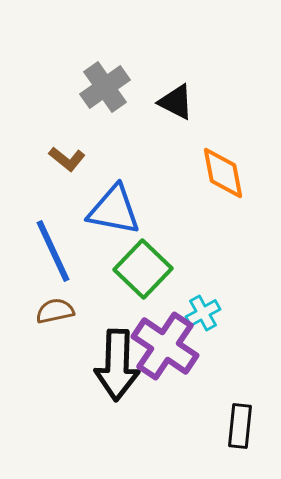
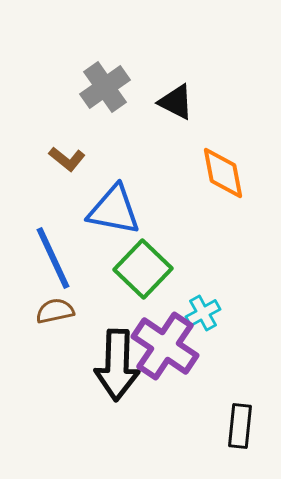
blue line: moved 7 px down
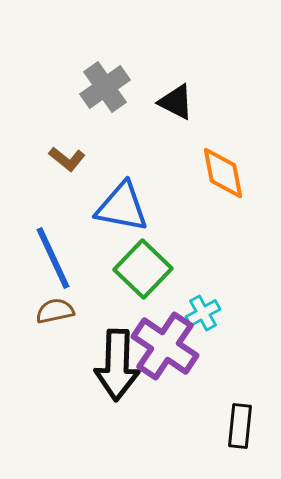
blue triangle: moved 8 px right, 3 px up
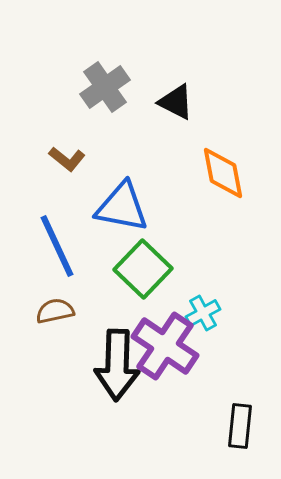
blue line: moved 4 px right, 12 px up
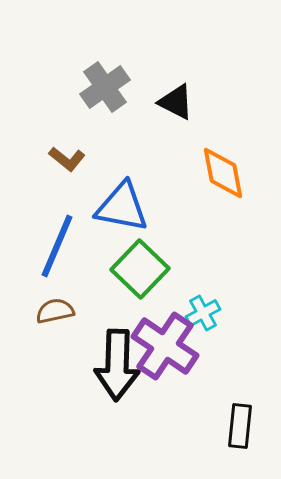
blue line: rotated 48 degrees clockwise
green square: moved 3 px left
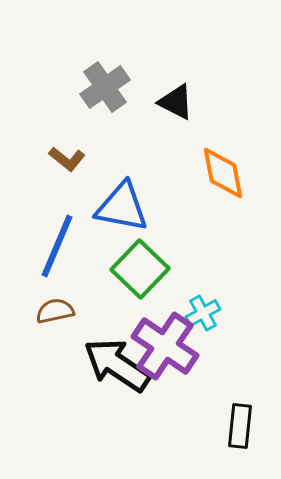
black arrow: rotated 122 degrees clockwise
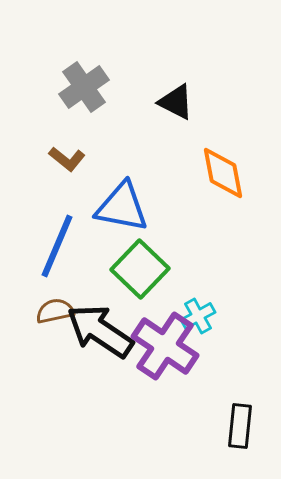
gray cross: moved 21 px left
cyan cross: moved 5 px left, 3 px down
black arrow: moved 17 px left, 34 px up
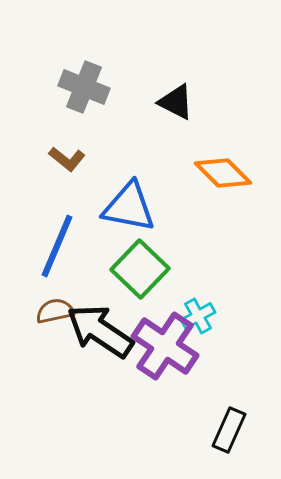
gray cross: rotated 33 degrees counterclockwise
orange diamond: rotated 34 degrees counterclockwise
blue triangle: moved 7 px right
black rectangle: moved 11 px left, 4 px down; rotated 18 degrees clockwise
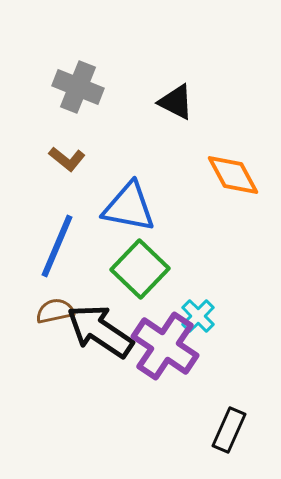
gray cross: moved 6 px left
orange diamond: moved 10 px right, 2 px down; rotated 16 degrees clockwise
cyan cross: rotated 16 degrees counterclockwise
